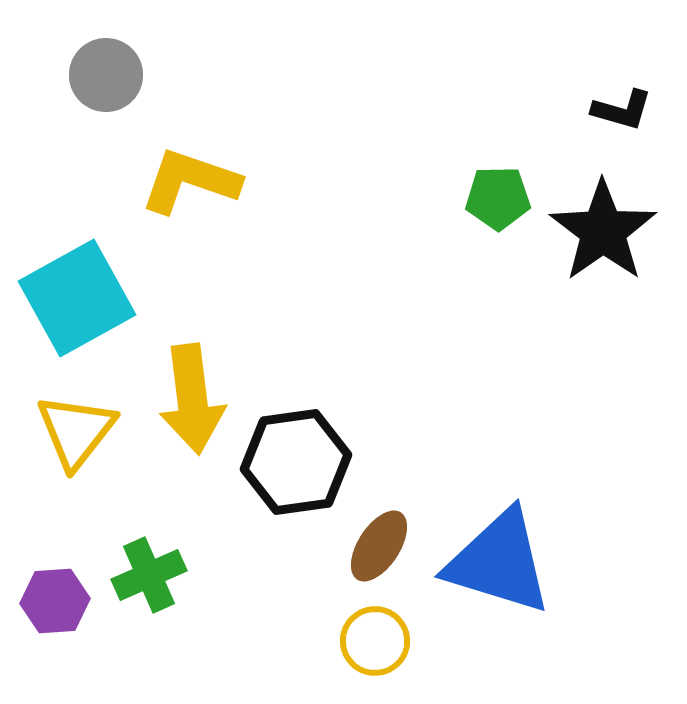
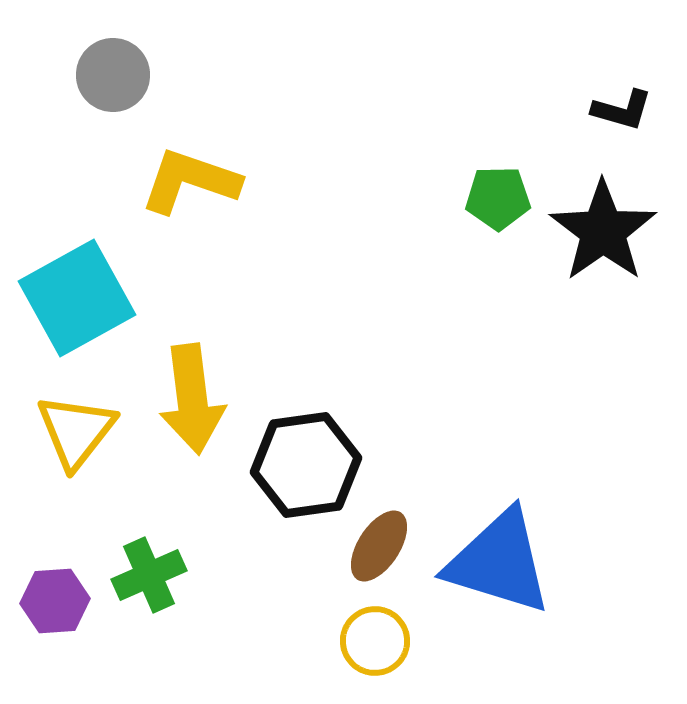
gray circle: moved 7 px right
black hexagon: moved 10 px right, 3 px down
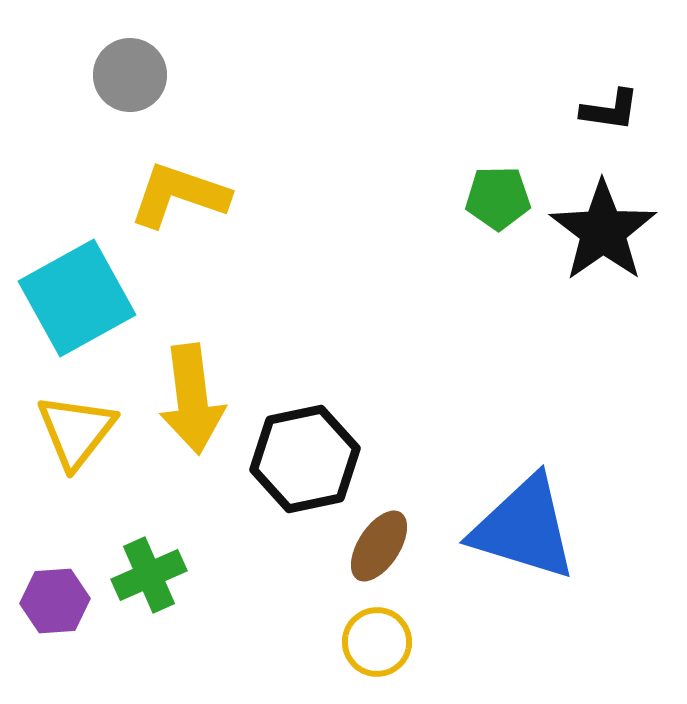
gray circle: moved 17 px right
black L-shape: moved 12 px left; rotated 8 degrees counterclockwise
yellow L-shape: moved 11 px left, 14 px down
black hexagon: moved 1 px left, 6 px up; rotated 4 degrees counterclockwise
blue triangle: moved 25 px right, 34 px up
yellow circle: moved 2 px right, 1 px down
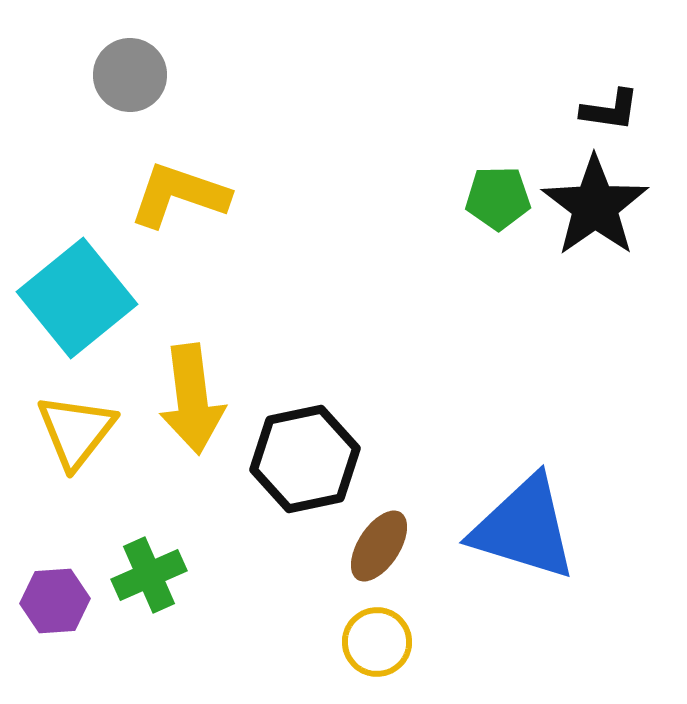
black star: moved 8 px left, 25 px up
cyan square: rotated 10 degrees counterclockwise
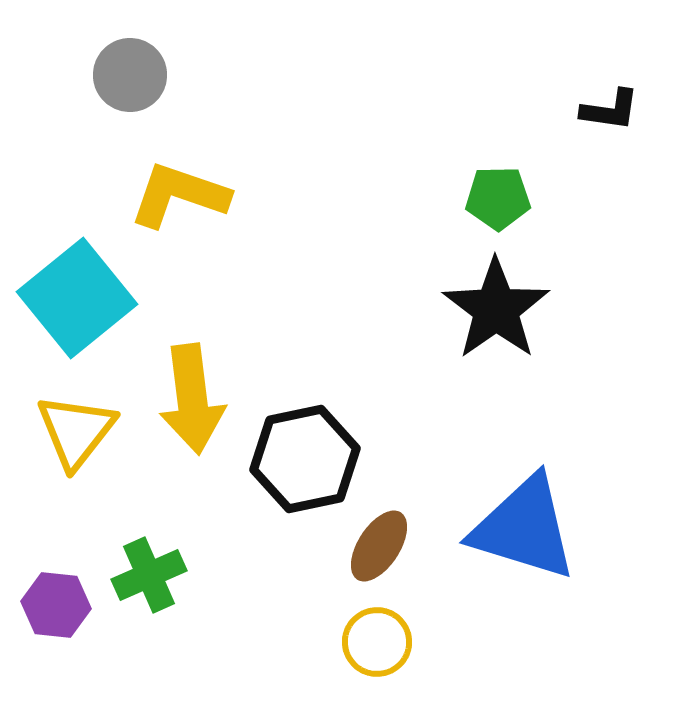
black star: moved 99 px left, 103 px down
purple hexagon: moved 1 px right, 4 px down; rotated 10 degrees clockwise
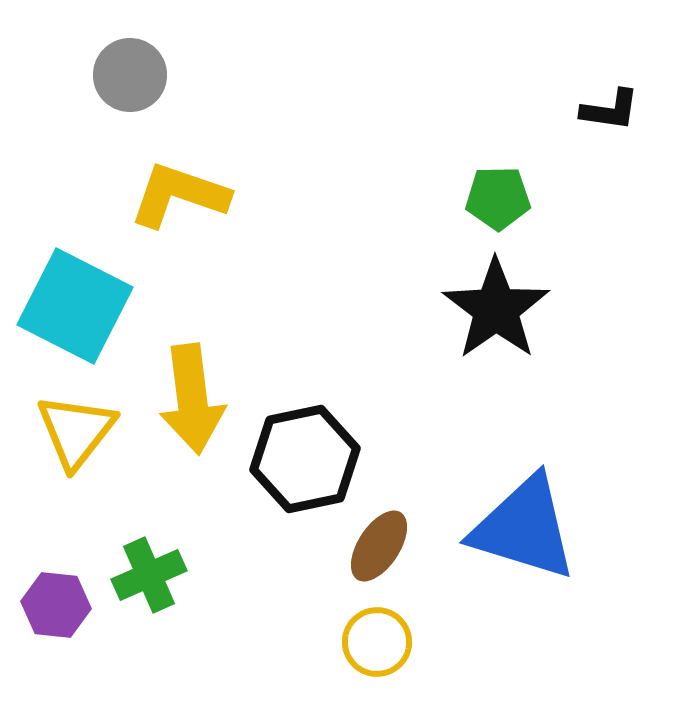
cyan square: moved 2 px left, 8 px down; rotated 24 degrees counterclockwise
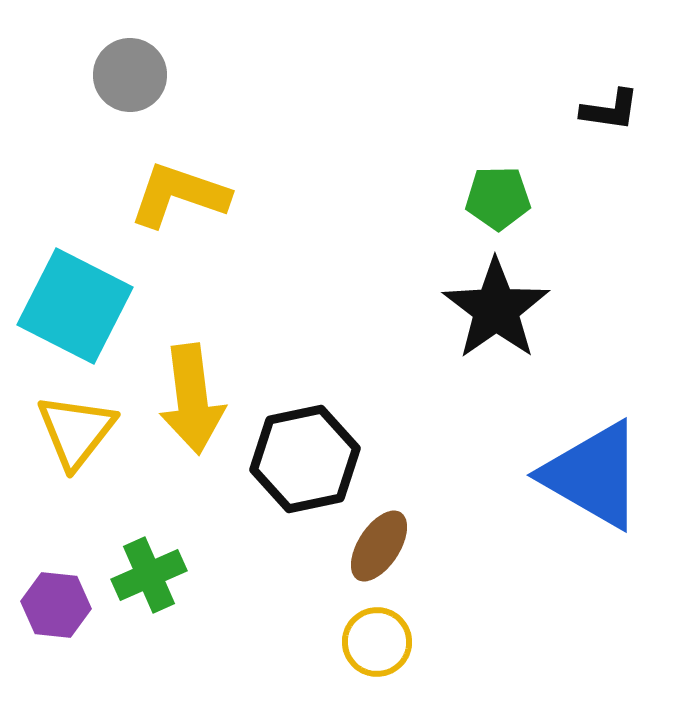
blue triangle: moved 69 px right, 53 px up; rotated 13 degrees clockwise
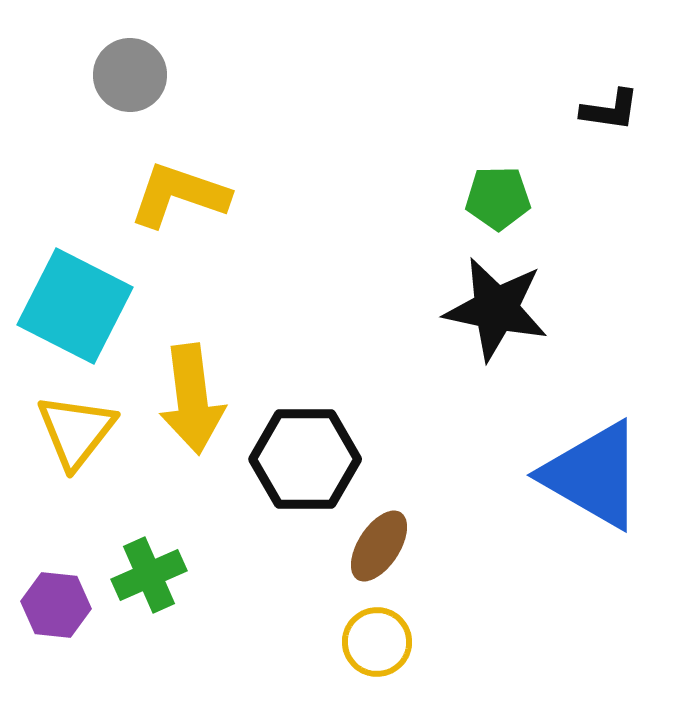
black star: rotated 25 degrees counterclockwise
black hexagon: rotated 12 degrees clockwise
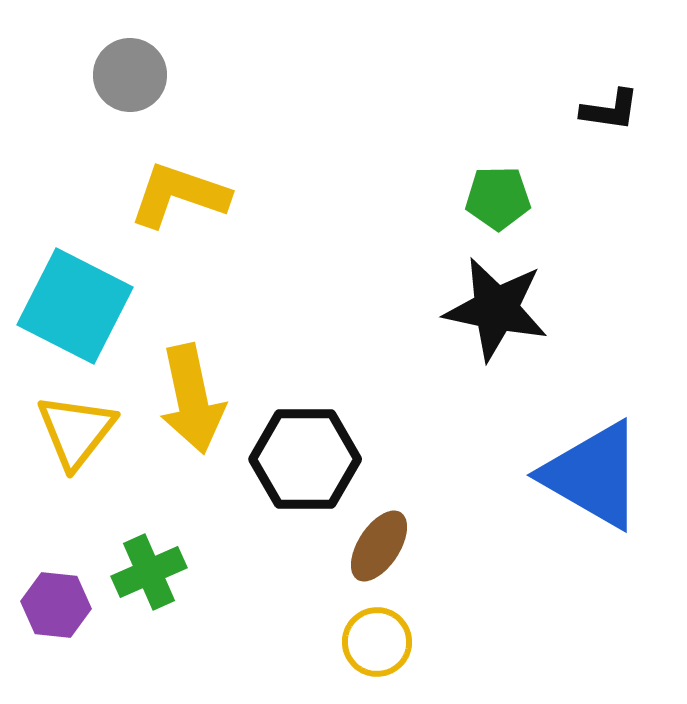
yellow arrow: rotated 5 degrees counterclockwise
green cross: moved 3 px up
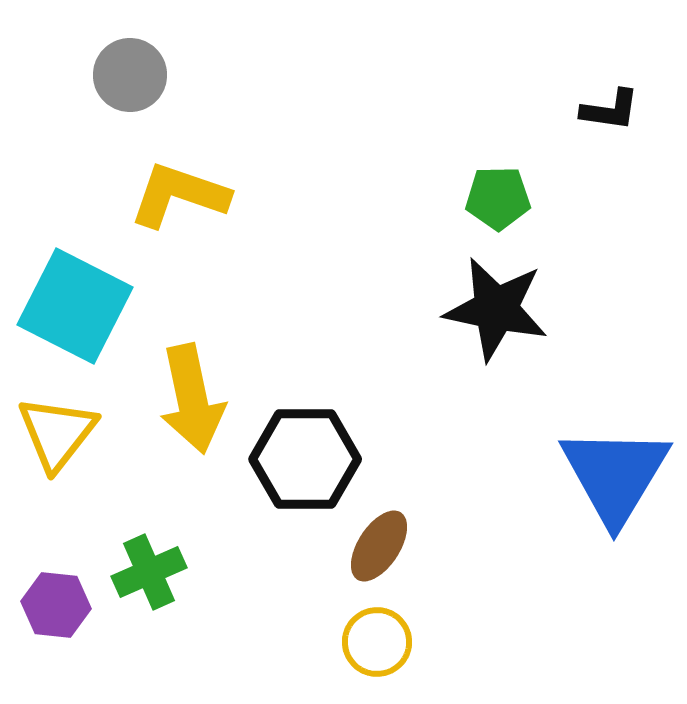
yellow triangle: moved 19 px left, 2 px down
blue triangle: moved 22 px right; rotated 31 degrees clockwise
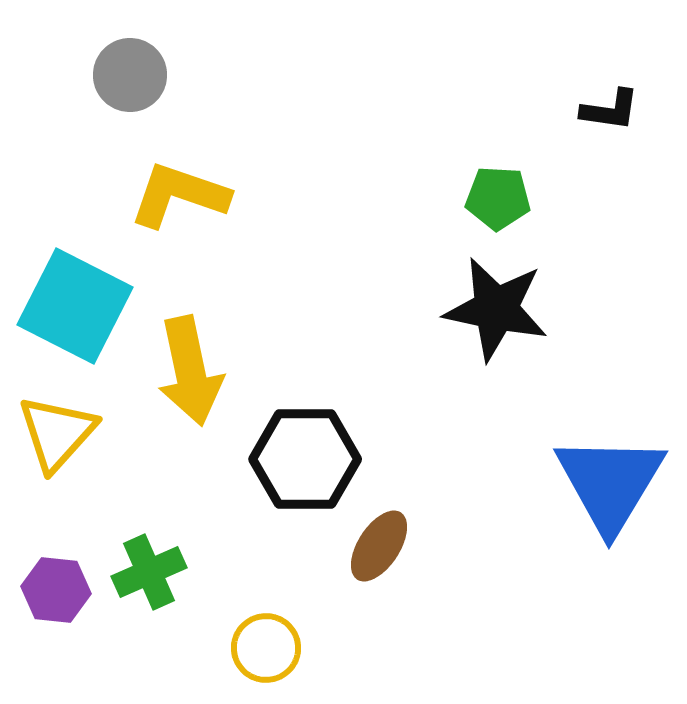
green pentagon: rotated 4 degrees clockwise
yellow arrow: moved 2 px left, 28 px up
yellow triangle: rotated 4 degrees clockwise
blue triangle: moved 5 px left, 8 px down
purple hexagon: moved 15 px up
yellow circle: moved 111 px left, 6 px down
